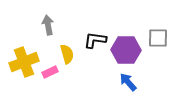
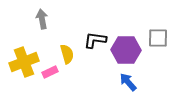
gray arrow: moved 6 px left, 6 px up
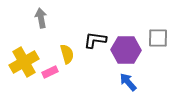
gray arrow: moved 1 px left, 1 px up
yellow cross: rotated 8 degrees counterclockwise
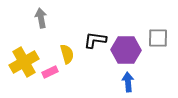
blue arrow: rotated 36 degrees clockwise
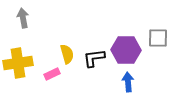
gray arrow: moved 18 px left
black L-shape: moved 1 px left, 18 px down; rotated 15 degrees counterclockwise
yellow cross: moved 6 px left, 1 px down; rotated 20 degrees clockwise
pink rectangle: moved 2 px right, 2 px down
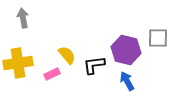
purple hexagon: rotated 12 degrees clockwise
yellow semicircle: moved 1 px down; rotated 24 degrees counterclockwise
black L-shape: moved 7 px down
blue arrow: moved 1 px left, 1 px up; rotated 24 degrees counterclockwise
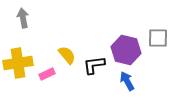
pink rectangle: moved 5 px left
